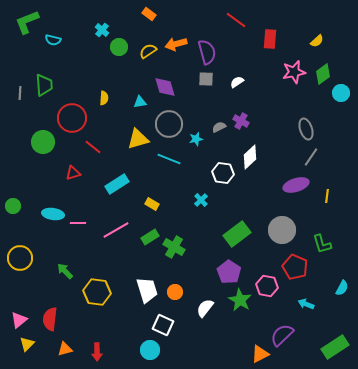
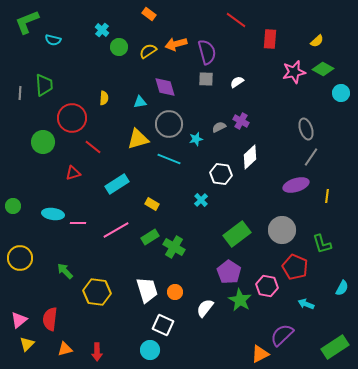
green diamond at (323, 74): moved 5 px up; rotated 65 degrees clockwise
white hexagon at (223, 173): moved 2 px left, 1 px down
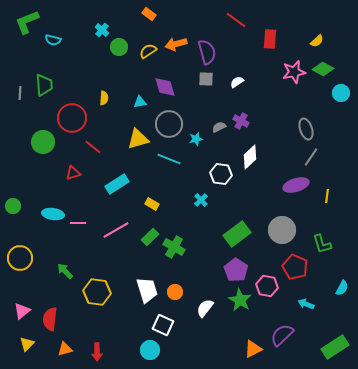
green rectangle at (150, 237): rotated 12 degrees counterclockwise
purple pentagon at (229, 272): moved 7 px right, 2 px up
pink triangle at (19, 320): moved 3 px right, 9 px up
orange triangle at (260, 354): moved 7 px left, 5 px up
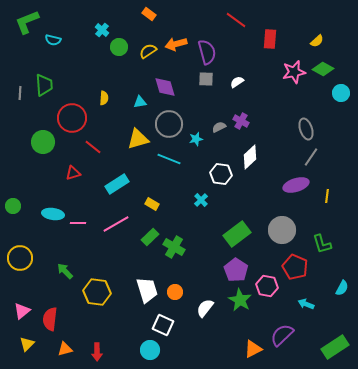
pink line at (116, 230): moved 6 px up
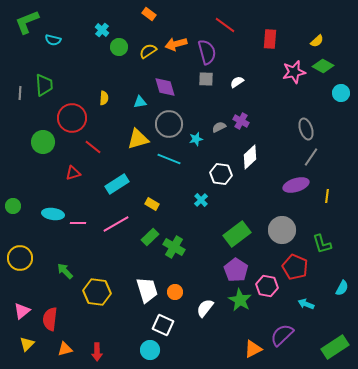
red line at (236, 20): moved 11 px left, 5 px down
green diamond at (323, 69): moved 3 px up
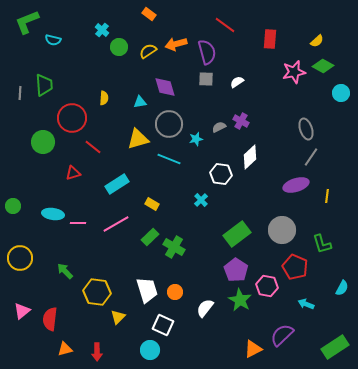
yellow triangle at (27, 344): moved 91 px right, 27 px up
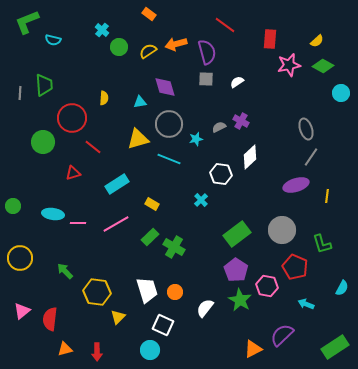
pink star at (294, 72): moved 5 px left, 7 px up
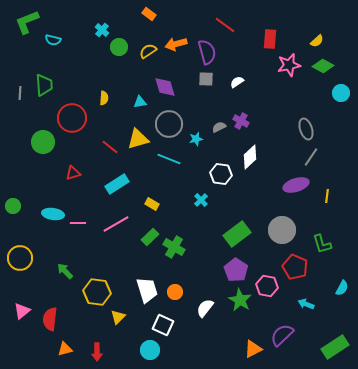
red line at (93, 147): moved 17 px right
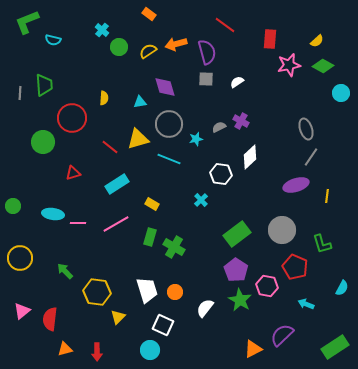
green rectangle at (150, 237): rotated 30 degrees counterclockwise
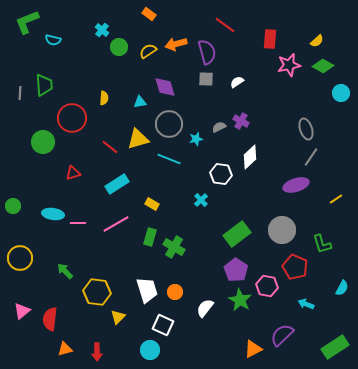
yellow line at (327, 196): moved 9 px right, 3 px down; rotated 48 degrees clockwise
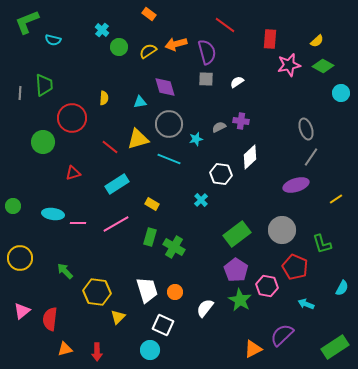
purple cross at (241, 121): rotated 21 degrees counterclockwise
